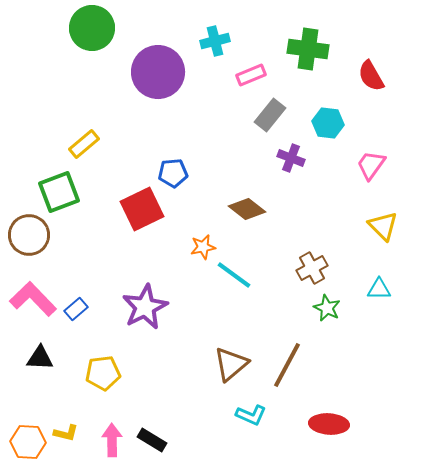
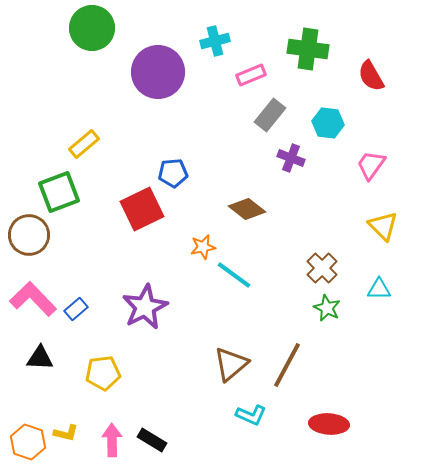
brown cross: moved 10 px right; rotated 16 degrees counterclockwise
orange hexagon: rotated 16 degrees clockwise
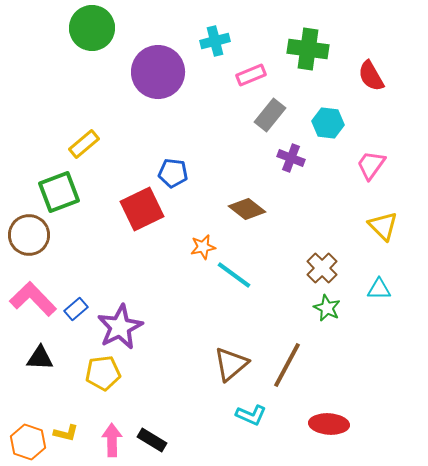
blue pentagon: rotated 12 degrees clockwise
purple star: moved 25 px left, 20 px down
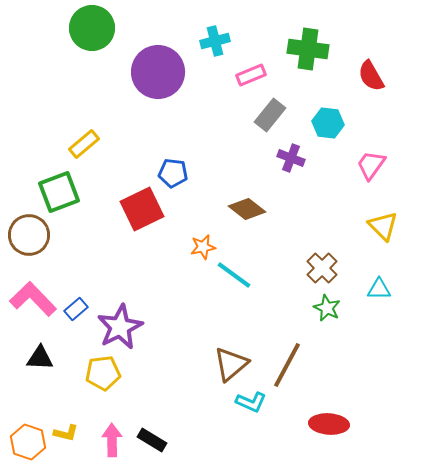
cyan L-shape: moved 13 px up
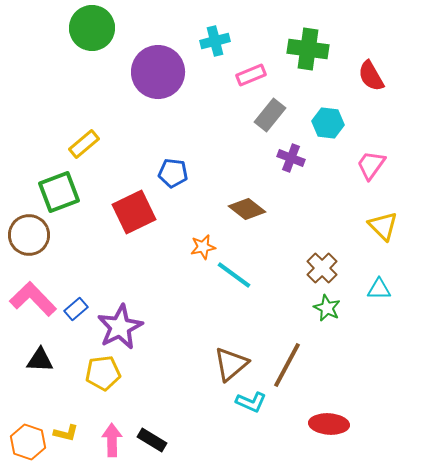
red square: moved 8 px left, 3 px down
black triangle: moved 2 px down
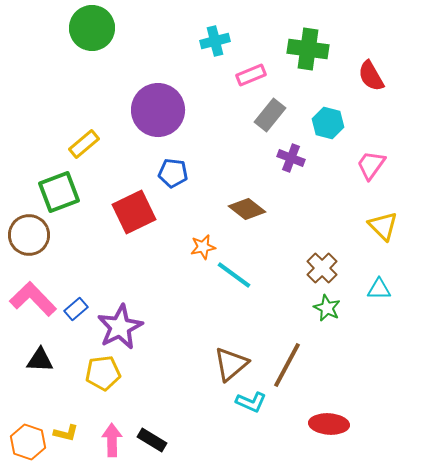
purple circle: moved 38 px down
cyan hexagon: rotated 8 degrees clockwise
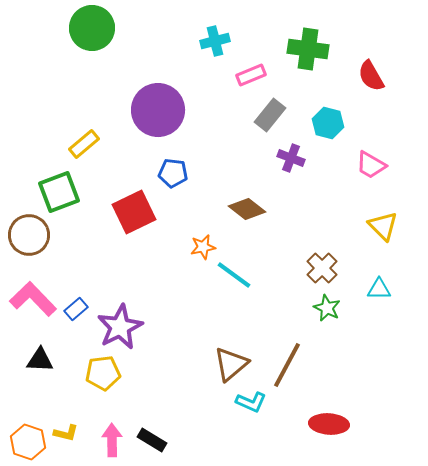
pink trapezoid: rotated 96 degrees counterclockwise
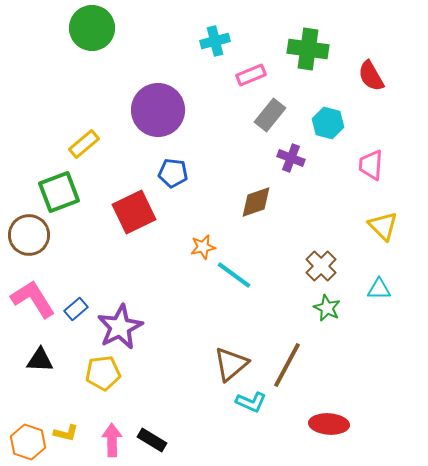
pink trapezoid: rotated 64 degrees clockwise
brown diamond: moved 9 px right, 7 px up; rotated 57 degrees counterclockwise
brown cross: moved 1 px left, 2 px up
pink L-shape: rotated 12 degrees clockwise
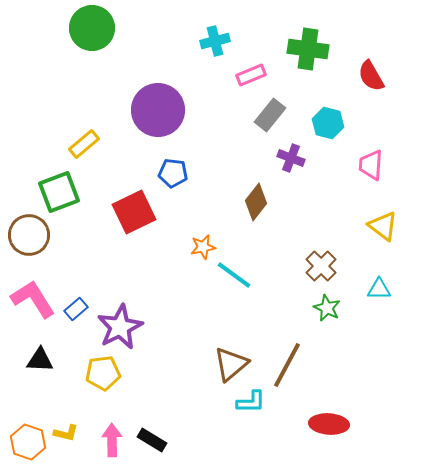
brown diamond: rotated 33 degrees counterclockwise
yellow triangle: rotated 8 degrees counterclockwise
cyan L-shape: rotated 24 degrees counterclockwise
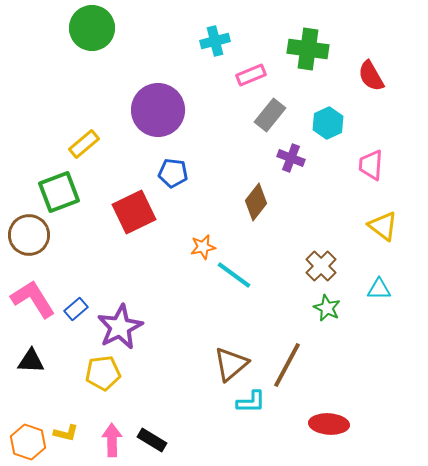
cyan hexagon: rotated 20 degrees clockwise
black triangle: moved 9 px left, 1 px down
